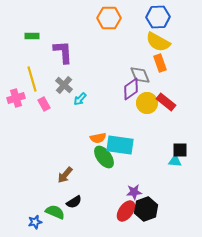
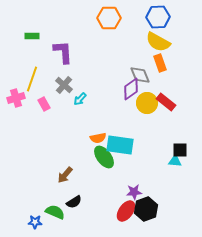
yellow line: rotated 35 degrees clockwise
blue star: rotated 16 degrees clockwise
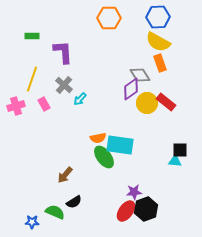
gray diamond: rotated 10 degrees counterclockwise
pink cross: moved 8 px down
blue star: moved 3 px left
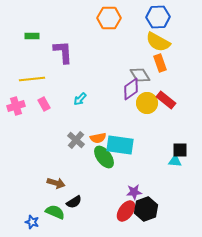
yellow line: rotated 65 degrees clockwise
gray cross: moved 12 px right, 55 px down
red rectangle: moved 2 px up
brown arrow: moved 9 px left, 8 px down; rotated 114 degrees counterclockwise
blue star: rotated 16 degrees clockwise
